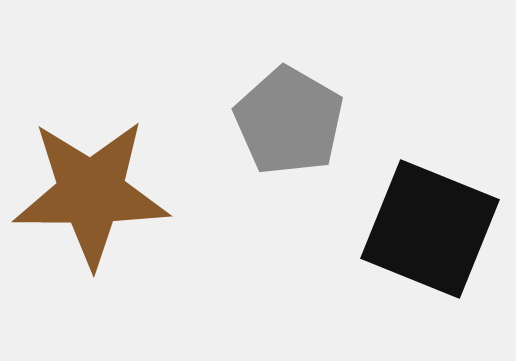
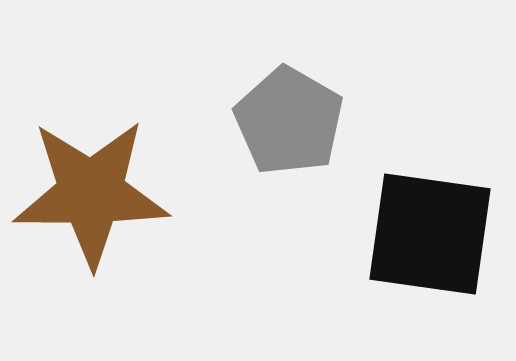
black square: moved 5 px down; rotated 14 degrees counterclockwise
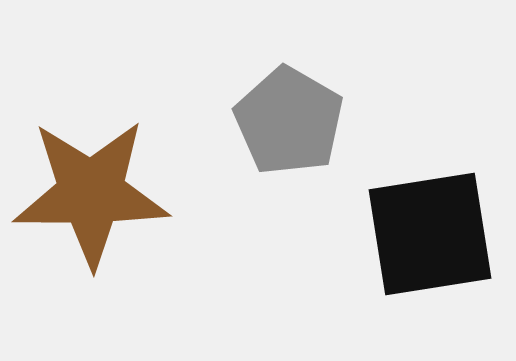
black square: rotated 17 degrees counterclockwise
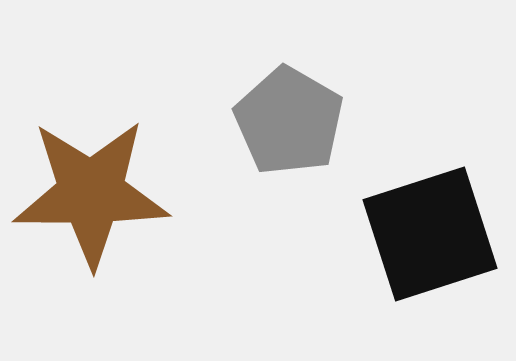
black square: rotated 9 degrees counterclockwise
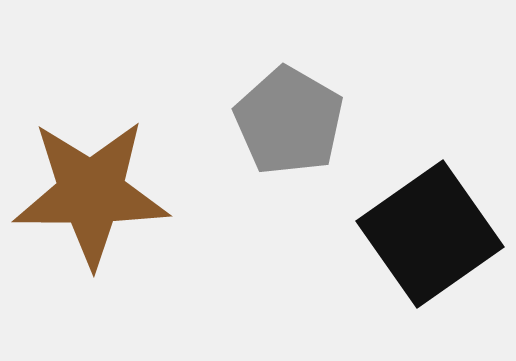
black square: rotated 17 degrees counterclockwise
